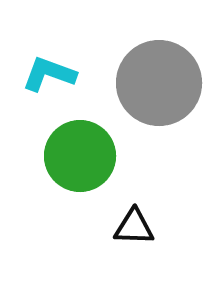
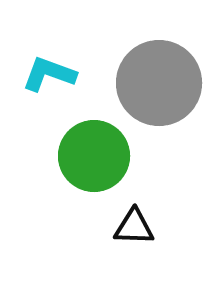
green circle: moved 14 px right
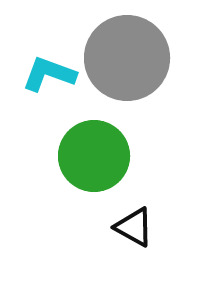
gray circle: moved 32 px left, 25 px up
black triangle: rotated 27 degrees clockwise
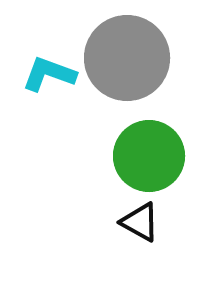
green circle: moved 55 px right
black triangle: moved 6 px right, 5 px up
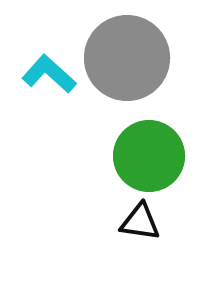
cyan L-shape: rotated 22 degrees clockwise
black triangle: rotated 21 degrees counterclockwise
